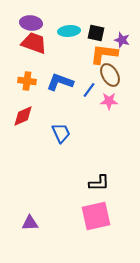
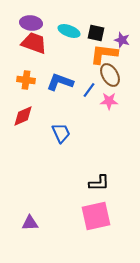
cyan ellipse: rotated 25 degrees clockwise
orange cross: moved 1 px left, 1 px up
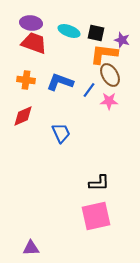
purple triangle: moved 1 px right, 25 px down
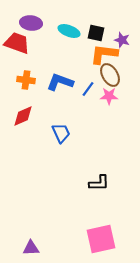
red trapezoid: moved 17 px left
blue line: moved 1 px left, 1 px up
pink star: moved 5 px up
pink square: moved 5 px right, 23 px down
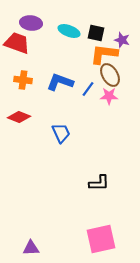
orange cross: moved 3 px left
red diamond: moved 4 px left, 1 px down; rotated 45 degrees clockwise
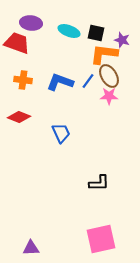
brown ellipse: moved 1 px left, 1 px down
blue line: moved 8 px up
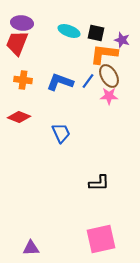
purple ellipse: moved 9 px left
red trapezoid: rotated 88 degrees counterclockwise
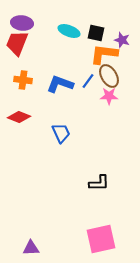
blue L-shape: moved 2 px down
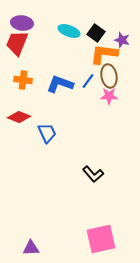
black square: rotated 24 degrees clockwise
brown ellipse: rotated 20 degrees clockwise
blue trapezoid: moved 14 px left
black L-shape: moved 6 px left, 9 px up; rotated 50 degrees clockwise
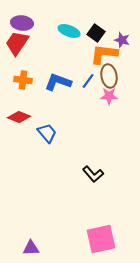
red trapezoid: rotated 12 degrees clockwise
blue L-shape: moved 2 px left, 2 px up
blue trapezoid: rotated 15 degrees counterclockwise
